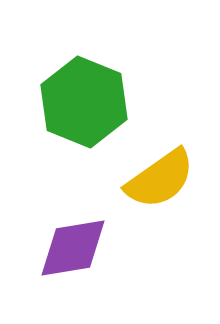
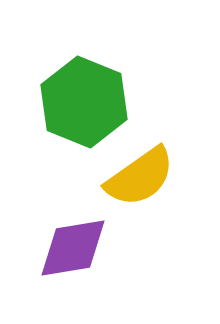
yellow semicircle: moved 20 px left, 2 px up
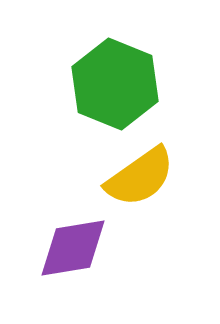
green hexagon: moved 31 px right, 18 px up
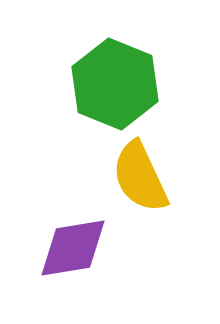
yellow semicircle: rotated 100 degrees clockwise
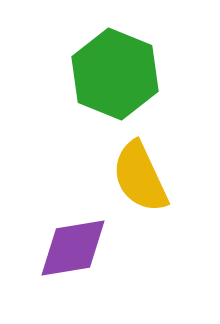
green hexagon: moved 10 px up
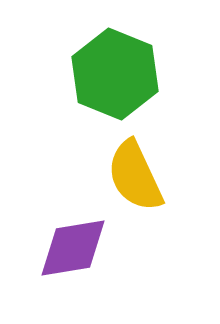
yellow semicircle: moved 5 px left, 1 px up
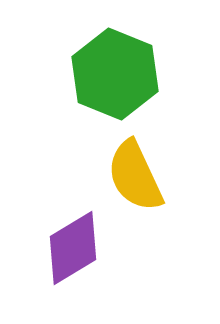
purple diamond: rotated 22 degrees counterclockwise
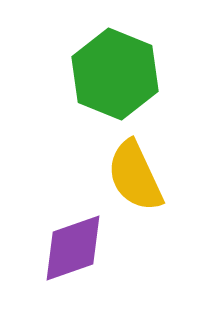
purple diamond: rotated 12 degrees clockwise
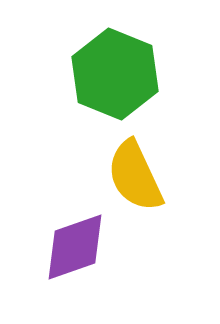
purple diamond: moved 2 px right, 1 px up
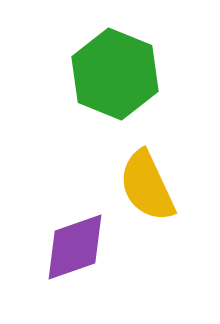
yellow semicircle: moved 12 px right, 10 px down
